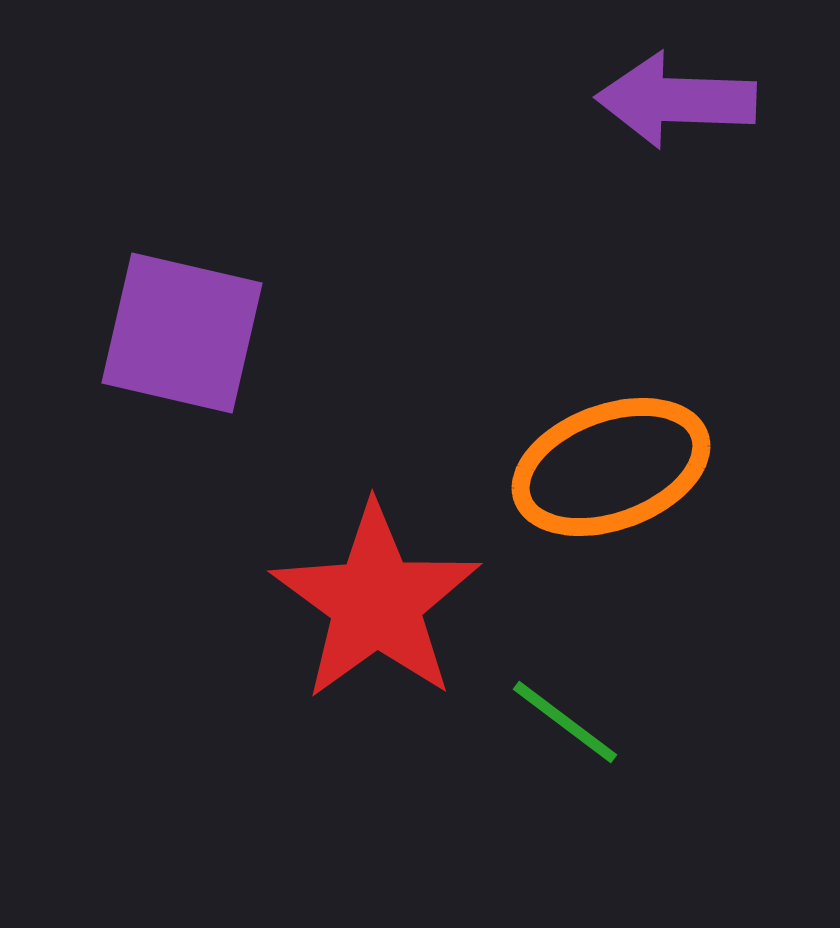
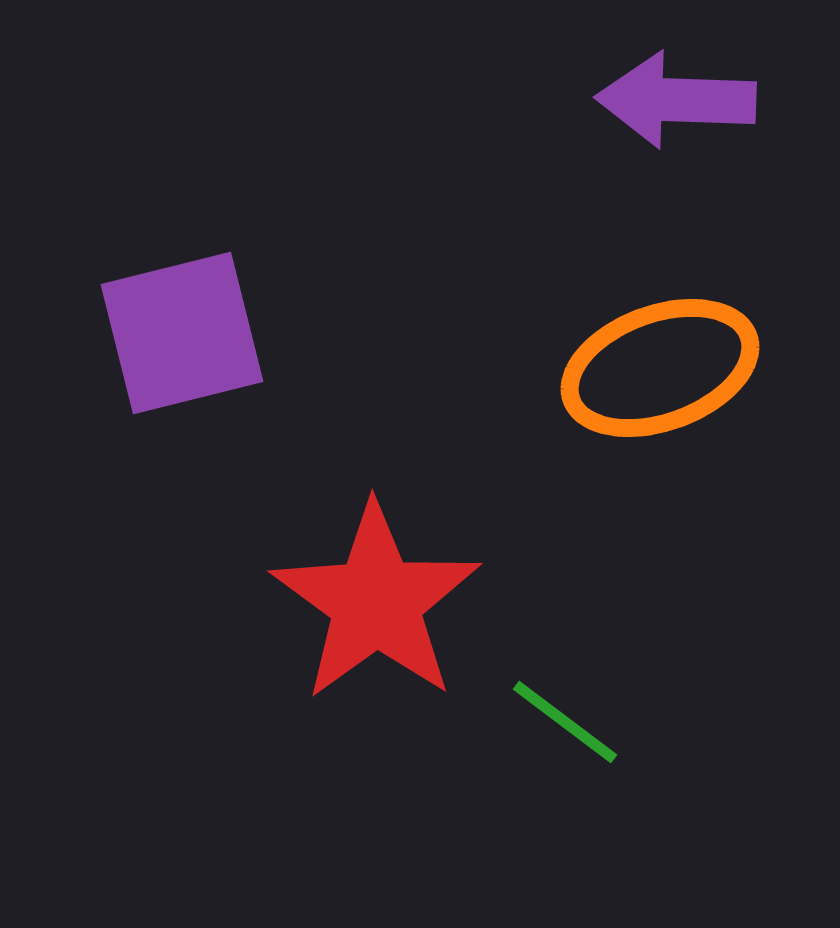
purple square: rotated 27 degrees counterclockwise
orange ellipse: moved 49 px right, 99 px up
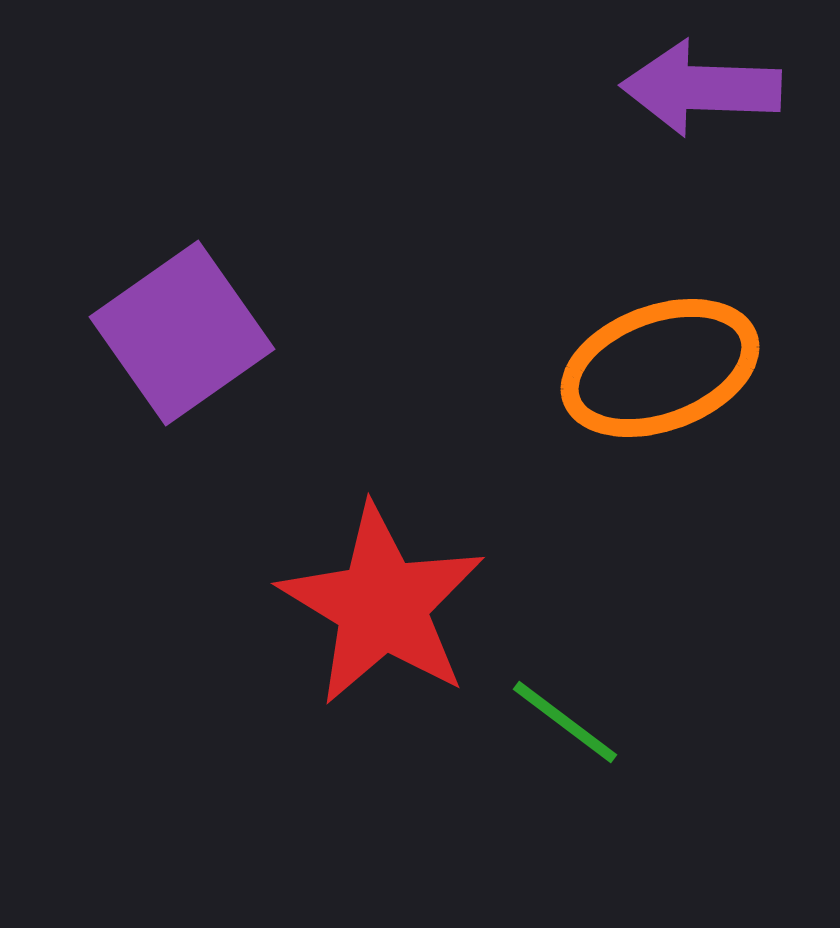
purple arrow: moved 25 px right, 12 px up
purple square: rotated 21 degrees counterclockwise
red star: moved 6 px right, 3 px down; rotated 5 degrees counterclockwise
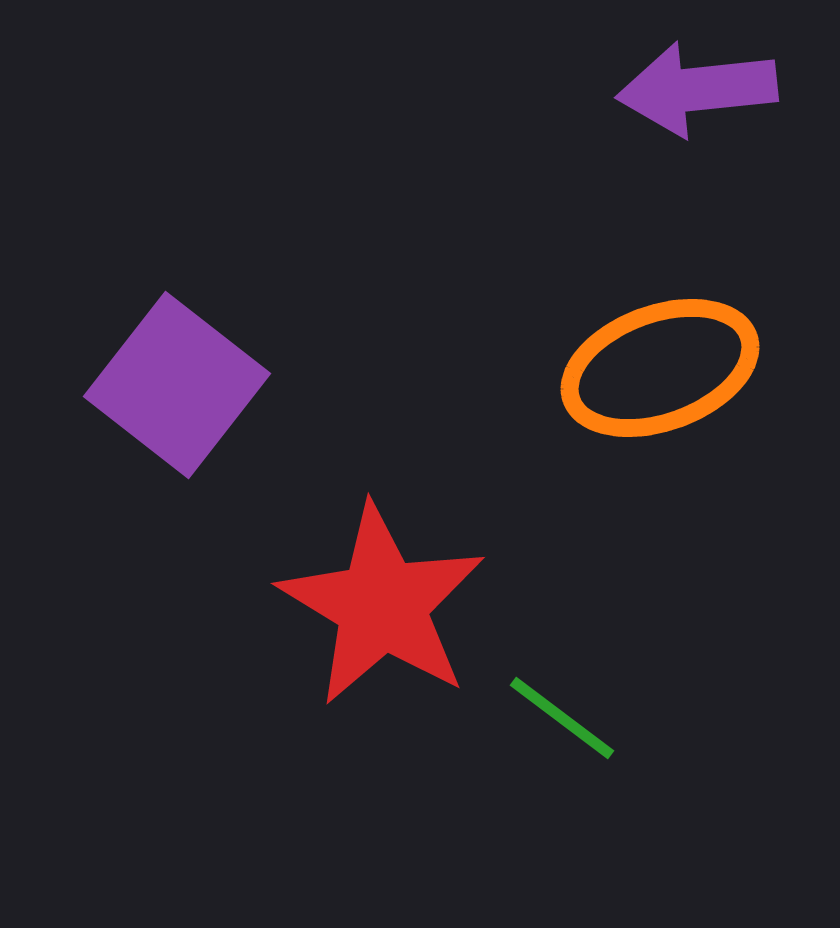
purple arrow: moved 4 px left, 1 px down; rotated 8 degrees counterclockwise
purple square: moved 5 px left, 52 px down; rotated 17 degrees counterclockwise
green line: moved 3 px left, 4 px up
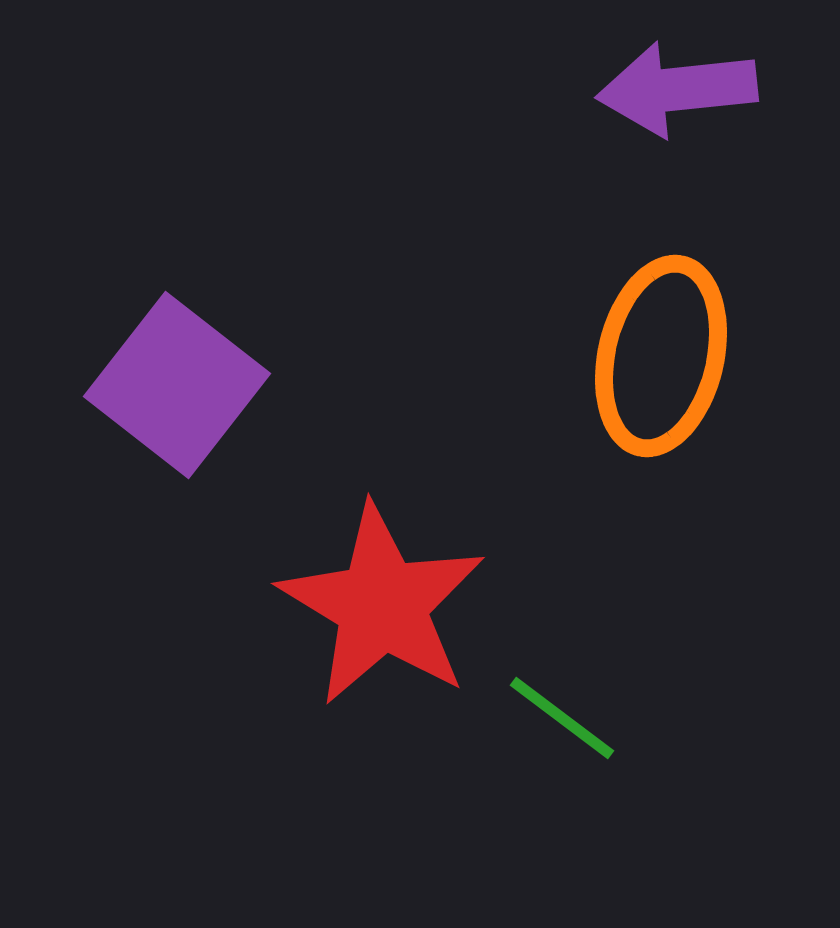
purple arrow: moved 20 px left
orange ellipse: moved 1 px right, 12 px up; rotated 57 degrees counterclockwise
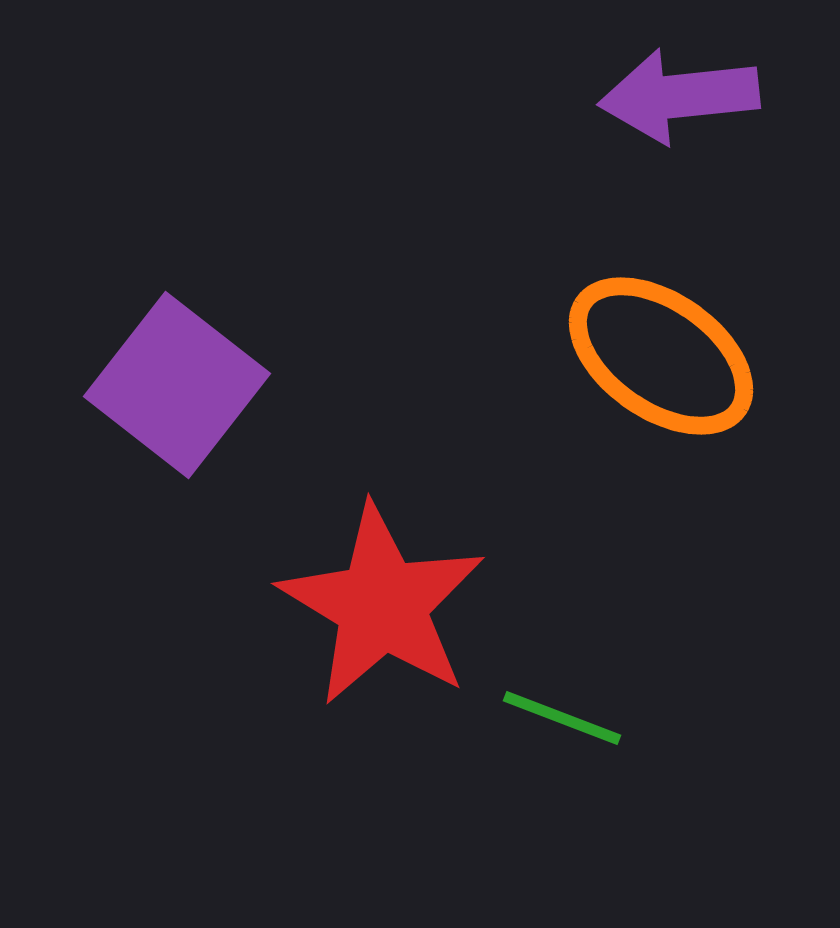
purple arrow: moved 2 px right, 7 px down
orange ellipse: rotated 68 degrees counterclockwise
green line: rotated 16 degrees counterclockwise
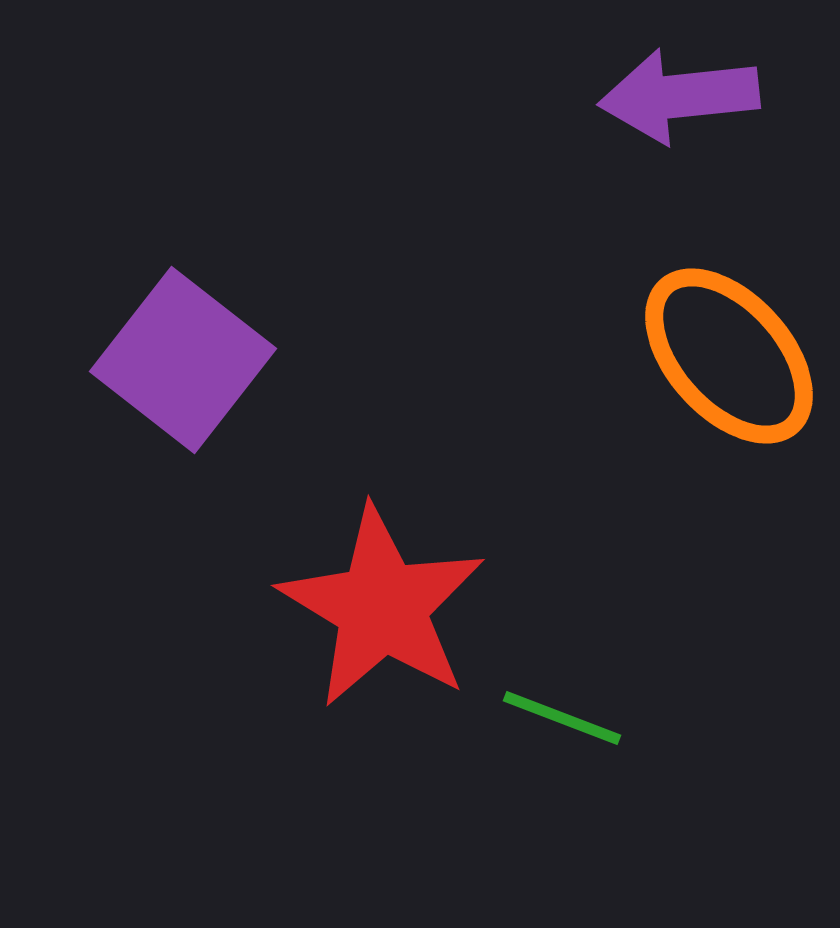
orange ellipse: moved 68 px right; rotated 13 degrees clockwise
purple square: moved 6 px right, 25 px up
red star: moved 2 px down
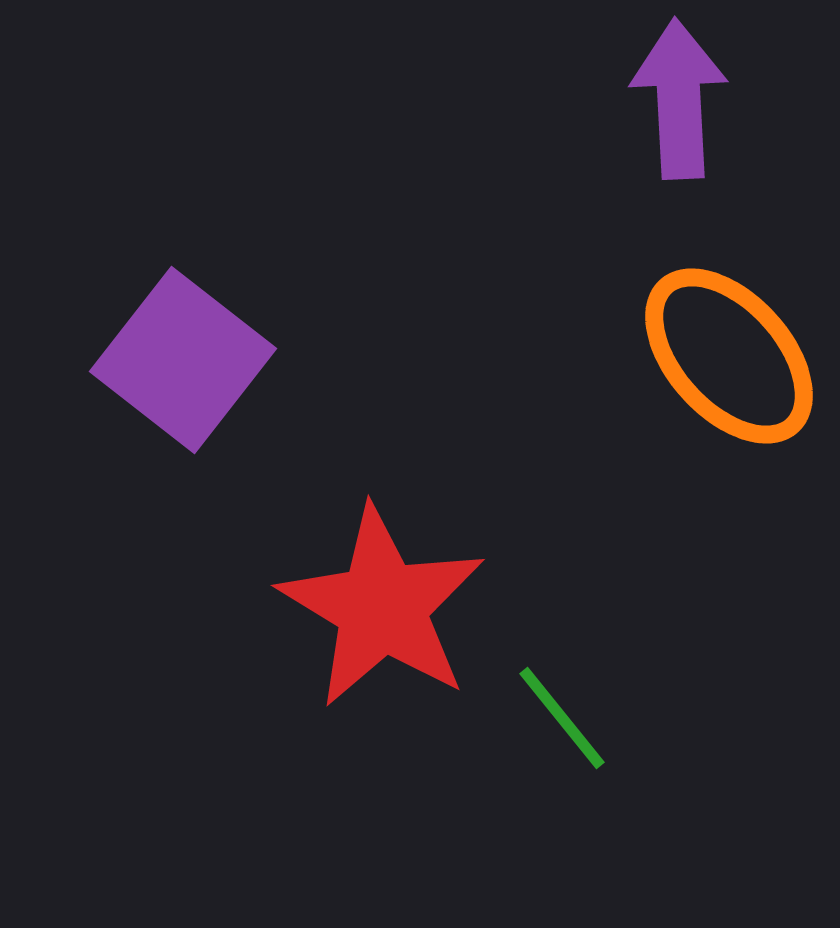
purple arrow: moved 3 px down; rotated 93 degrees clockwise
green line: rotated 30 degrees clockwise
